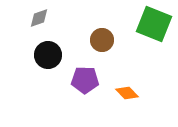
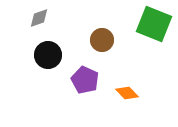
purple pentagon: rotated 24 degrees clockwise
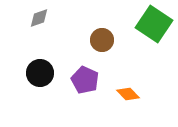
green square: rotated 12 degrees clockwise
black circle: moved 8 px left, 18 px down
orange diamond: moved 1 px right, 1 px down
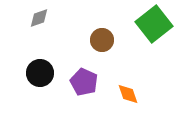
green square: rotated 18 degrees clockwise
purple pentagon: moved 1 px left, 2 px down
orange diamond: rotated 25 degrees clockwise
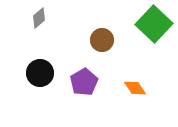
gray diamond: rotated 20 degrees counterclockwise
green square: rotated 9 degrees counterclockwise
purple pentagon: rotated 16 degrees clockwise
orange diamond: moved 7 px right, 6 px up; rotated 15 degrees counterclockwise
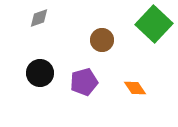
gray diamond: rotated 20 degrees clockwise
purple pentagon: rotated 16 degrees clockwise
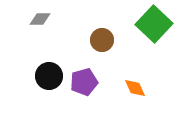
gray diamond: moved 1 px right, 1 px down; rotated 20 degrees clockwise
black circle: moved 9 px right, 3 px down
orange diamond: rotated 10 degrees clockwise
